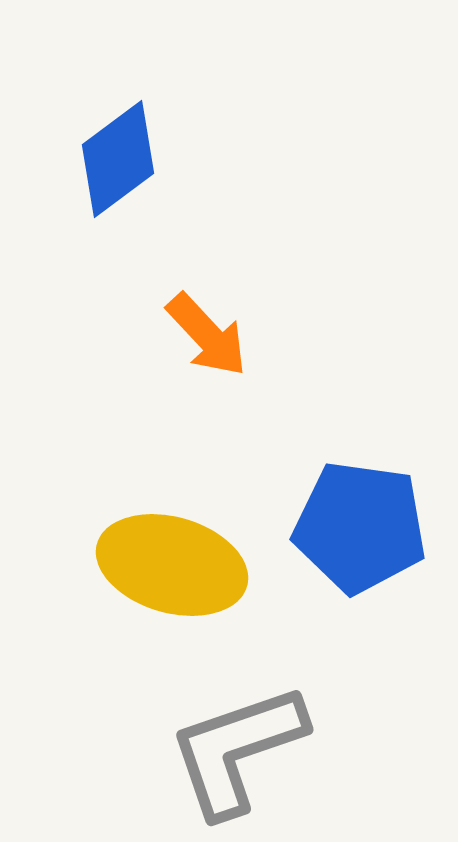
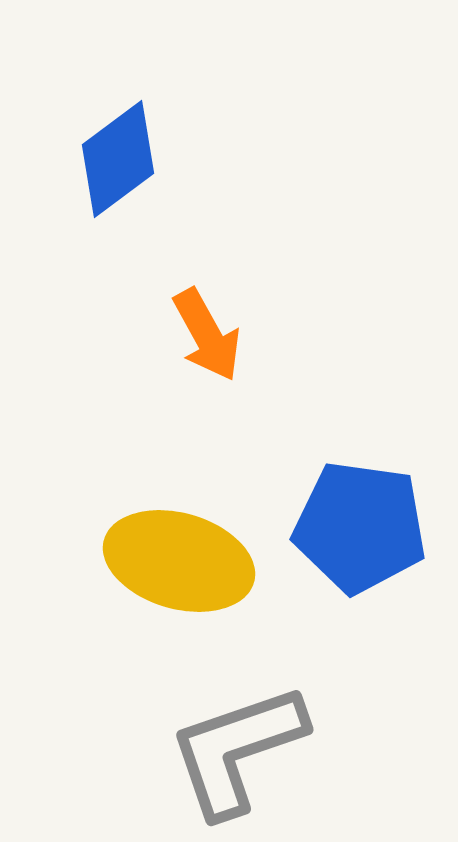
orange arrow: rotated 14 degrees clockwise
yellow ellipse: moved 7 px right, 4 px up
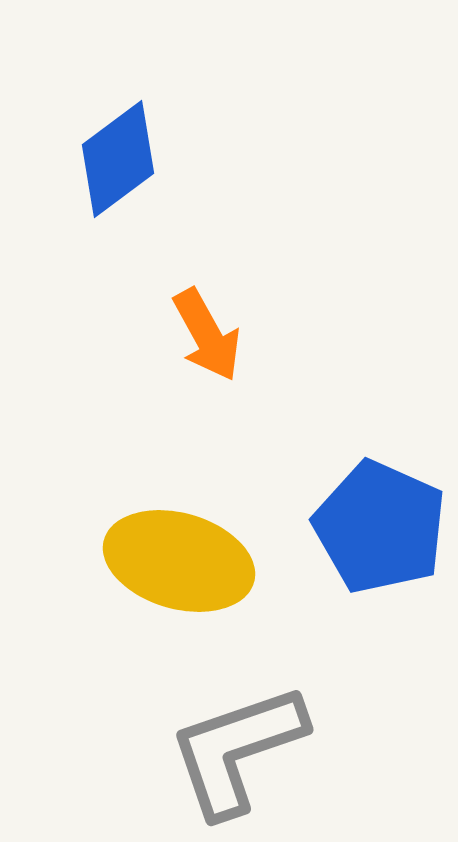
blue pentagon: moved 20 px right; rotated 16 degrees clockwise
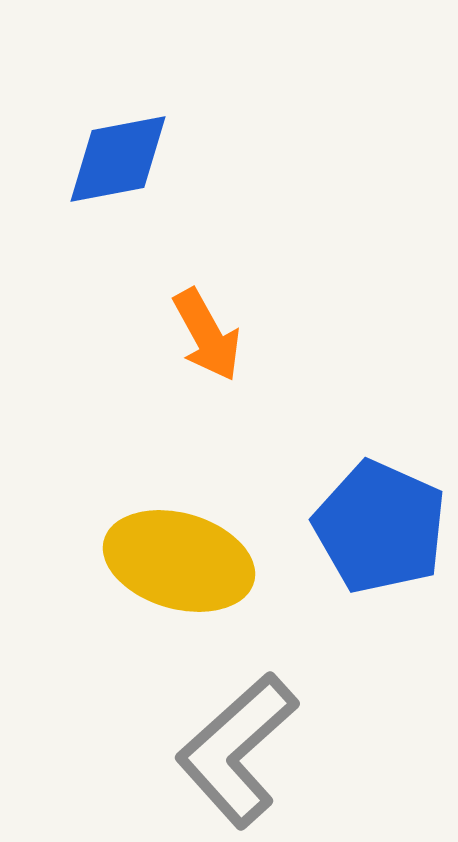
blue diamond: rotated 26 degrees clockwise
gray L-shape: rotated 23 degrees counterclockwise
